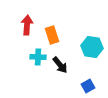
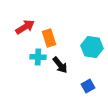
red arrow: moved 2 px left, 2 px down; rotated 54 degrees clockwise
orange rectangle: moved 3 px left, 3 px down
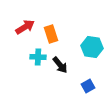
orange rectangle: moved 2 px right, 4 px up
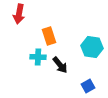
red arrow: moved 6 px left, 13 px up; rotated 132 degrees clockwise
orange rectangle: moved 2 px left, 2 px down
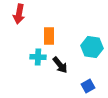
orange rectangle: rotated 18 degrees clockwise
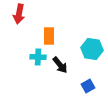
cyan hexagon: moved 2 px down
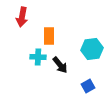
red arrow: moved 3 px right, 3 px down
cyan hexagon: rotated 15 degrees counterclockwise
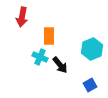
cyan hexagon: rotated 15 degrees counterclockwise
cyan cross: moved 2 px right; rotated 21 degrees clockwise
blue square: moved 2 px right, 1 px up
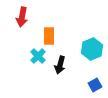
cyan cross: moved 2 px left, 1 px up; rotated 21 degrees clockwise
black arrow: rotated 54 degrees clockwise
blue square: moved 5 px right
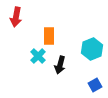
red arrow: moved 6 px left
